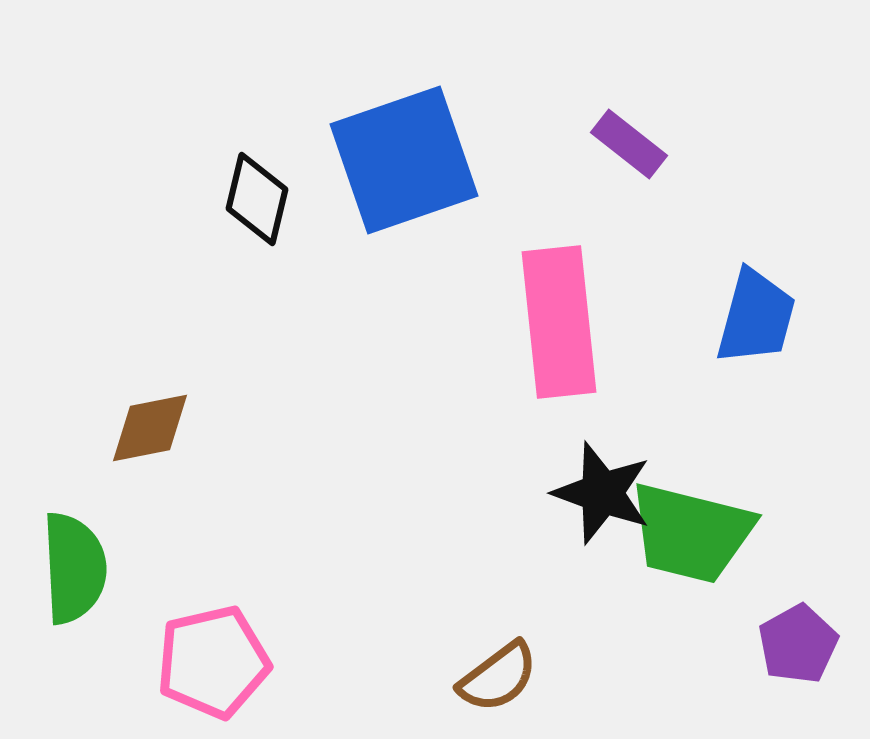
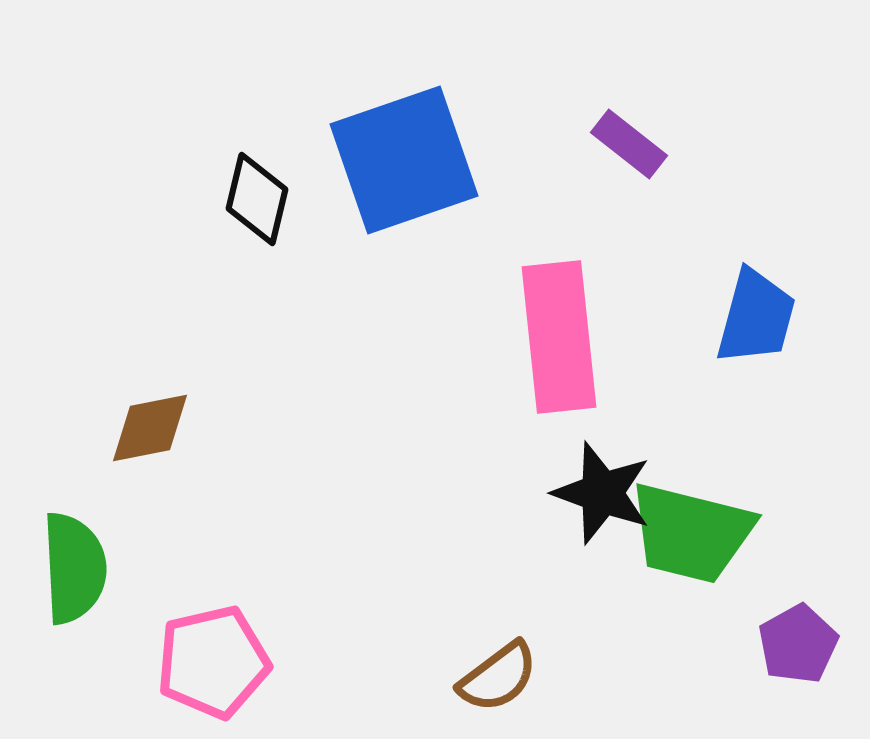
pink rectangle: moved 15 px down
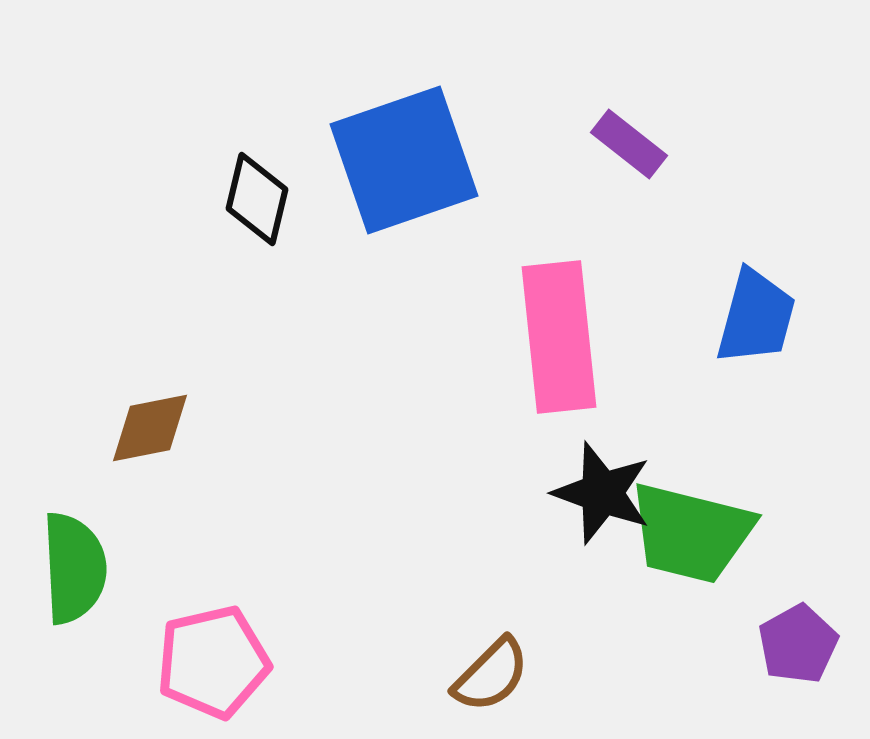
brown semicircle: moved 7 px left, 2 px up; rotated 8 degrees counterclockwise
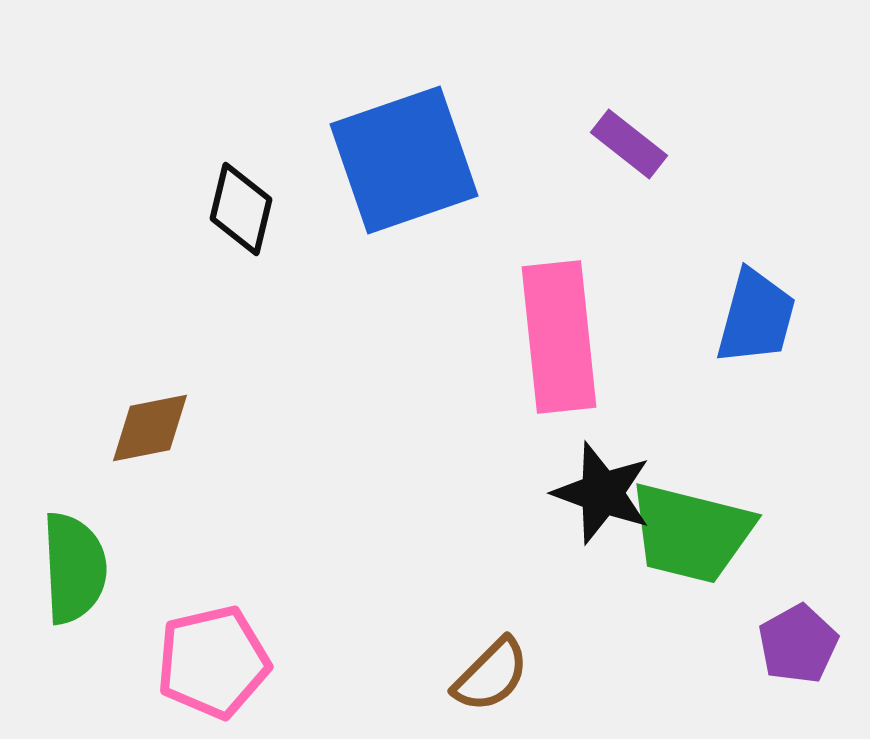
black diamond: moved 16 px left, 10 px down
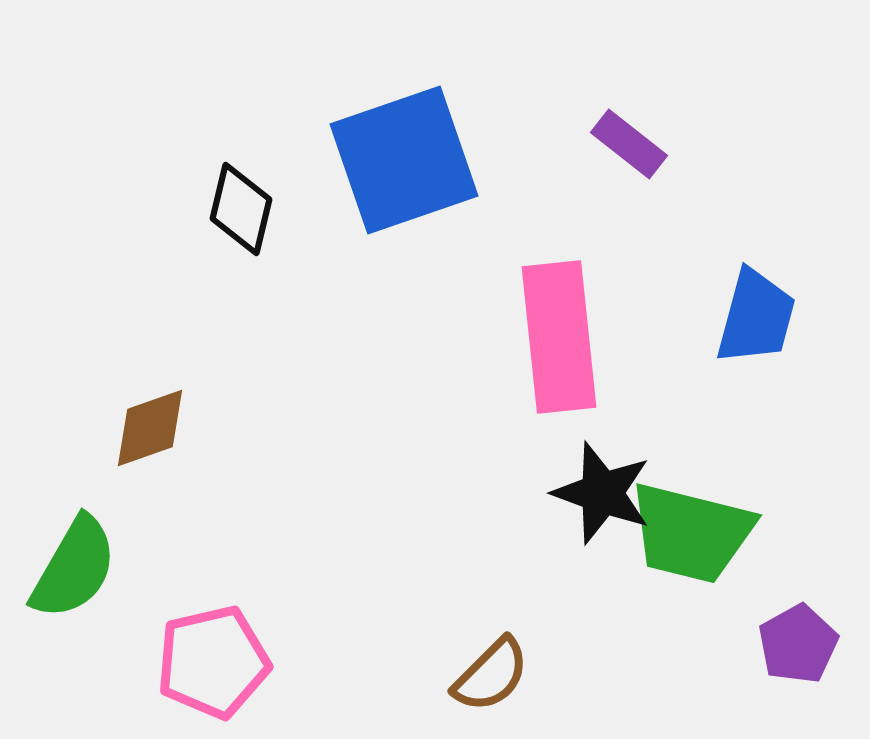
brown diamond: rotated 8 degrees counterclockwise
green semicircle: rotated 33 degrees clockwise
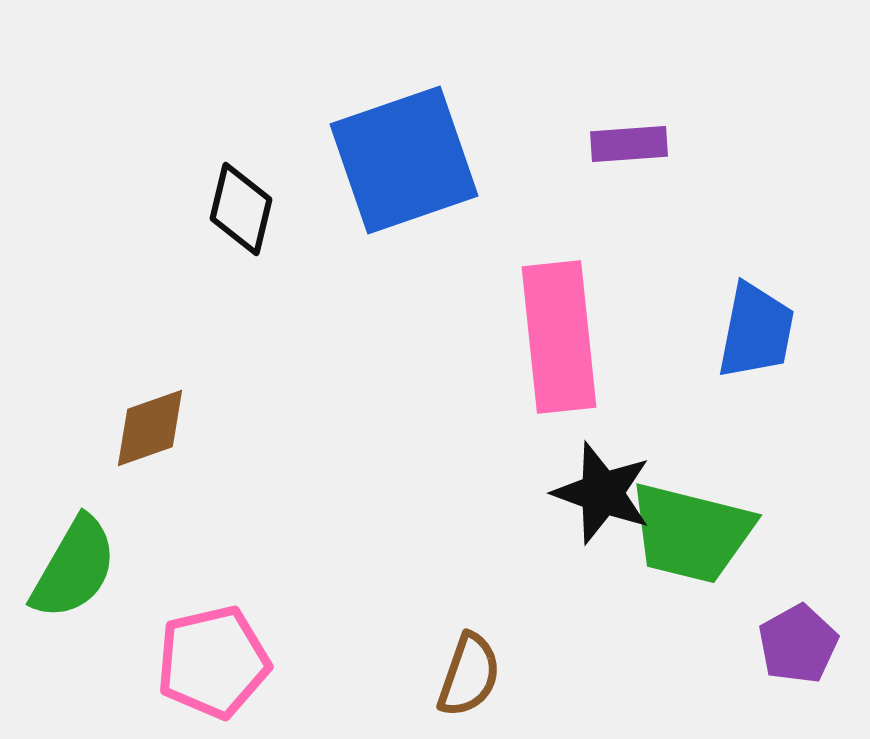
purple rectangle: rotated 42 degrees counterclockwise
blue trapezoid: moved 14 px down; rotated 4 degrees counterclockwise
brown semicircle: moved 22 px left; rotated 26 degrees counterclockwise
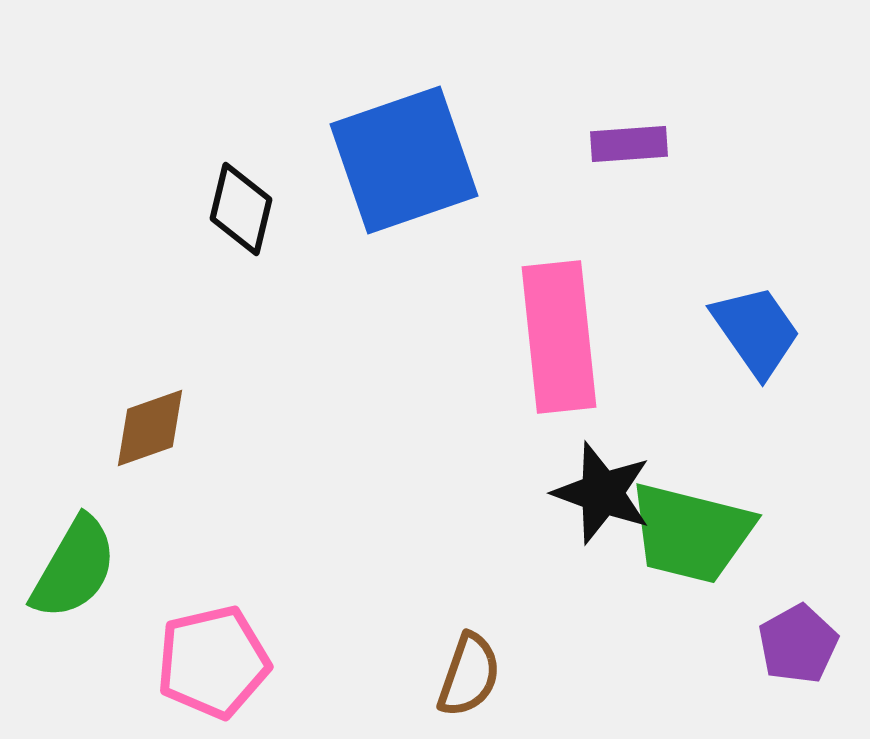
blue trapezoid: rotated 46 degrees counterclockwise
